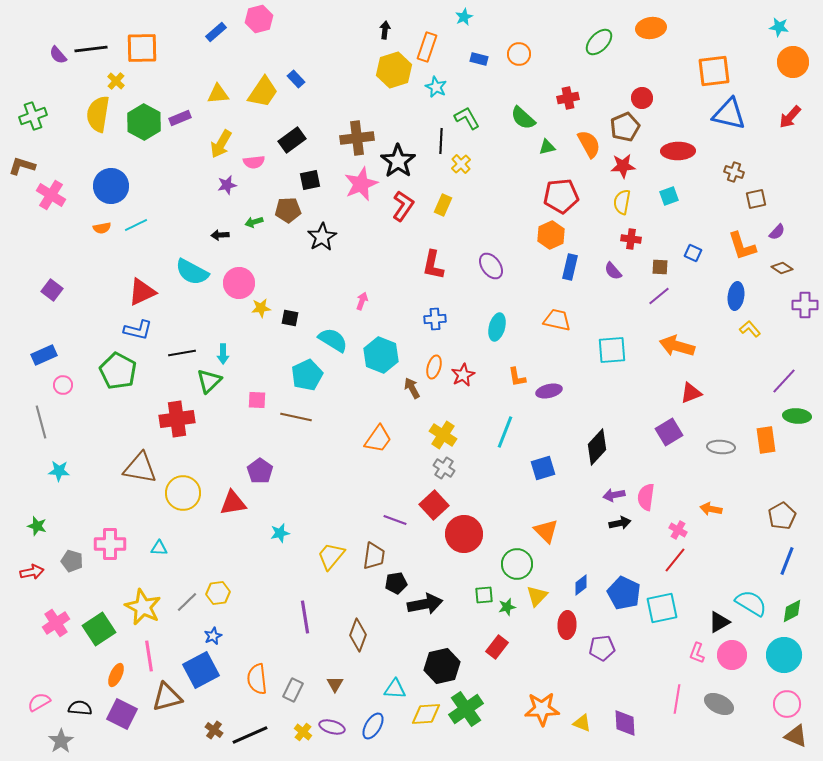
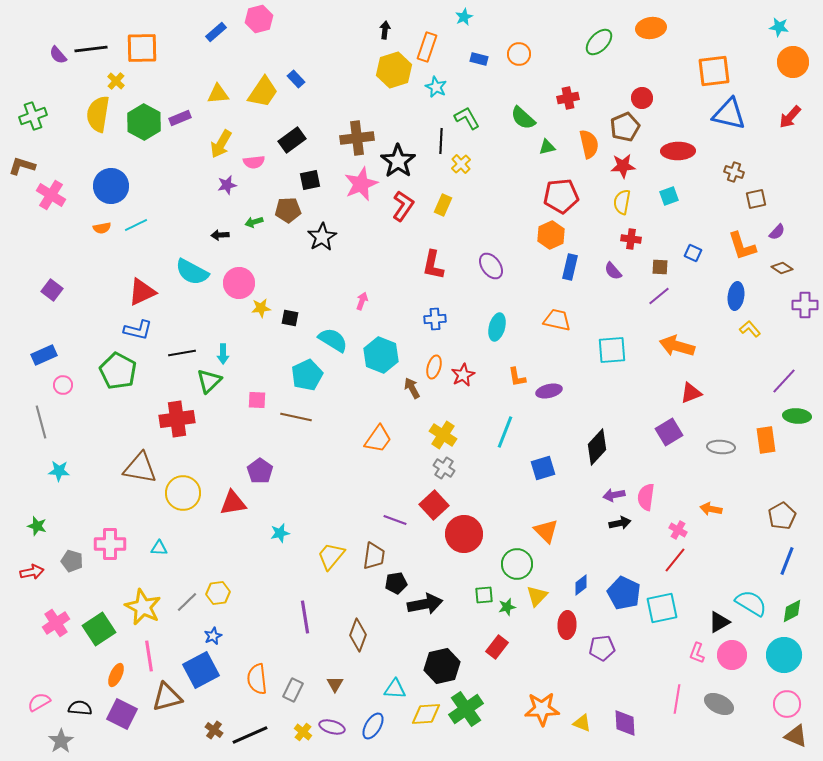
orange semicircle at (589, 144): rotated 16 degrees clockwise
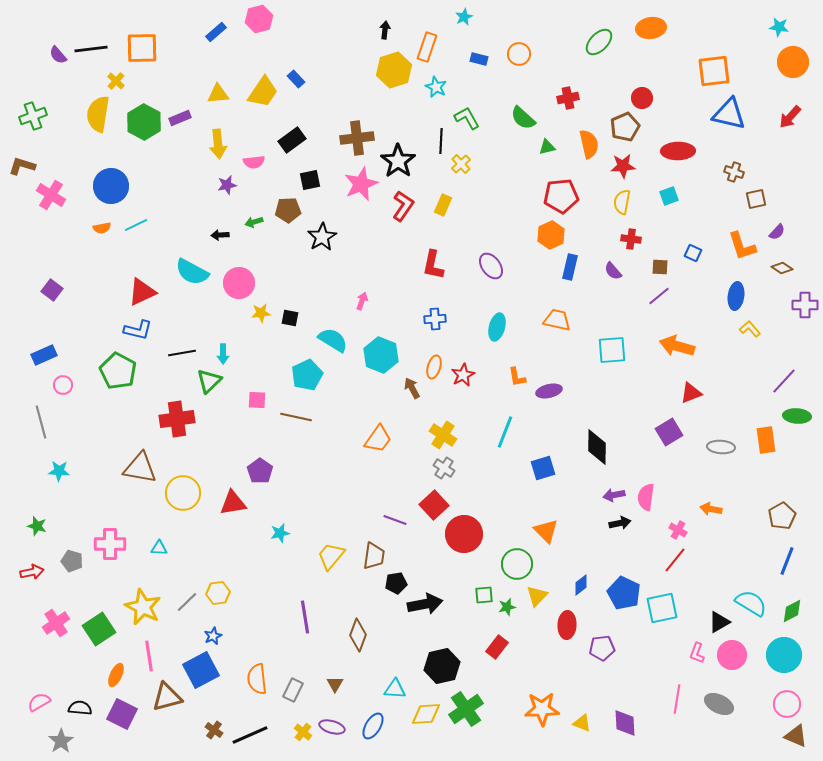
yellow arrow at (221, 144): moved 3 px left; rotated 36 degrees counterclockwise
yellow star at (261, 308): moved 5 px down
black diamond at (597, 447): rotated 42 degrees counterclockwise
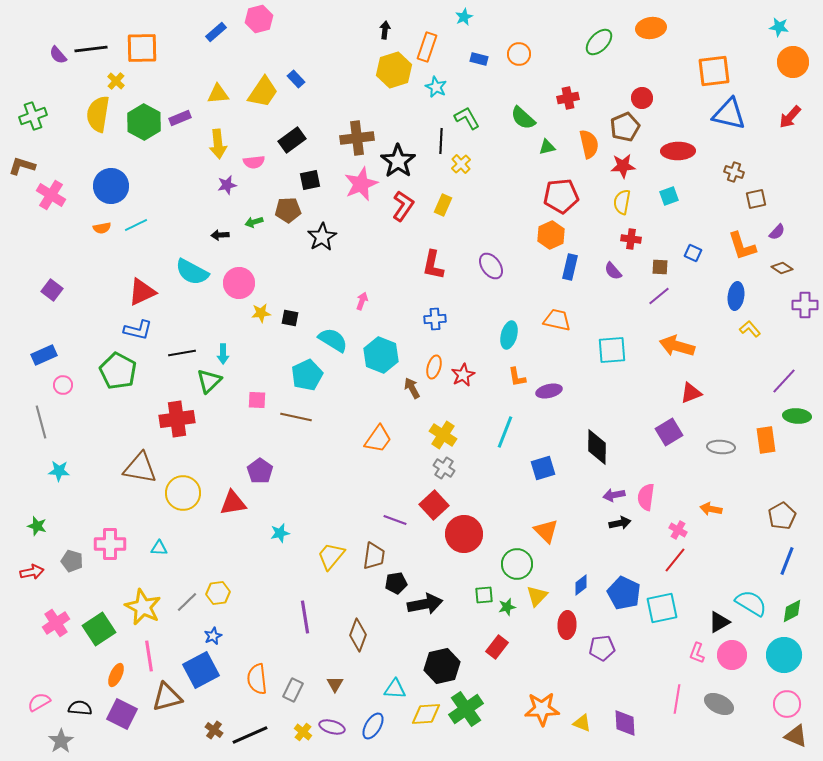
cyan ellipse at (497, 327): moved 12 px right, 8 px down
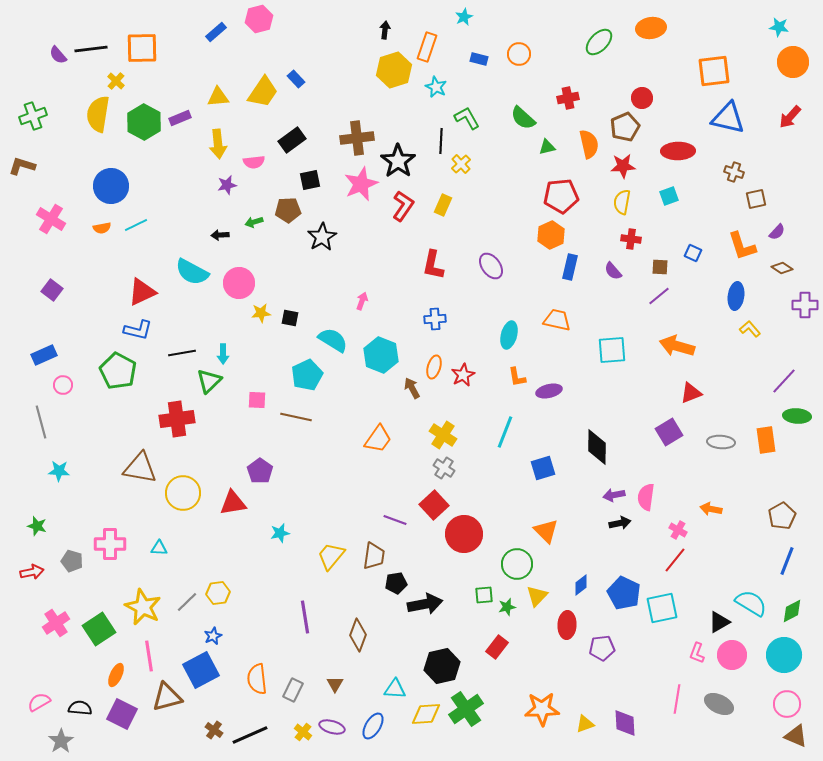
yellow triangle at (218, 94): moved 3 px down
blue triangle at (729, 114): moved 1 px left, 4 px down
pink cross at (51, 195): moved 24 px down
gray ellipse at (721, 447): moved 5 px up
yellow triangle at (582, 723): moved 3 px right, 1 px down; rotated 42 degrees counterclockwise
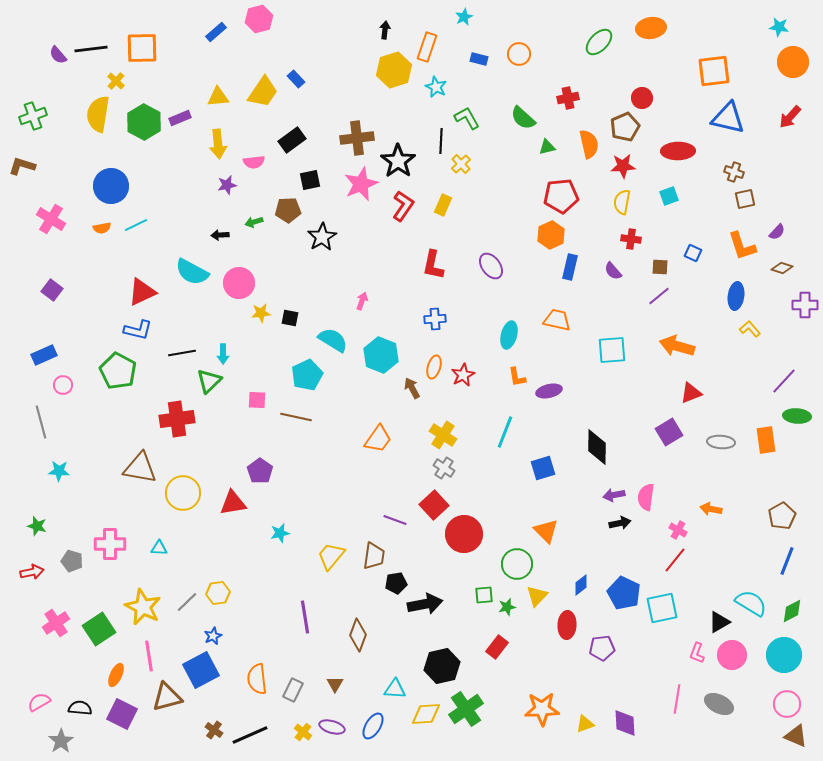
brown square at (756, 199): moved 11 px left
brown diamond at (782, 268): rotated 15 degrees counterclockwise
